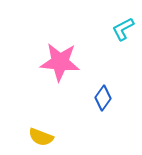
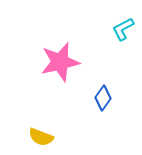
pink star: rotated 18 degrees counterclockwise
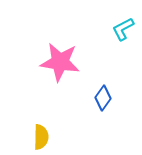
pink star: rotated 21 degrees clockwise
yellow semicircle: rotated 110 degrees counterclockwise
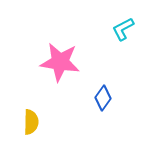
yellow semicircle: moved 10 px left, 15 px up
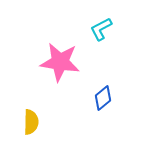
cyan L-shape: moved 22 px left
blue diamond: rotated 15 degrees clockwise
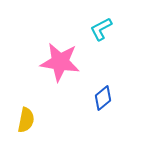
yellow semicircle: moved 5 px left, 2 px up; rotated 10 degrees clockwise
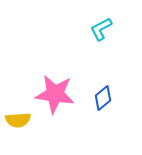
pink star: moved 5 px left, 32 px down
yellow semicircle: moved 8 px left; rotated 75 degrees clockwise
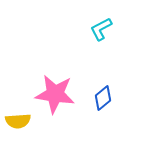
yellow semicircle: moved 1 px down
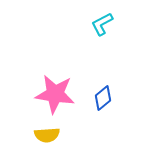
cyan L-shape: moved 1 px right, 5 px up
yellow semicircle: moved 29 px right, 14 px down
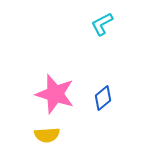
pink star: rotated 9 degrees clockwise
